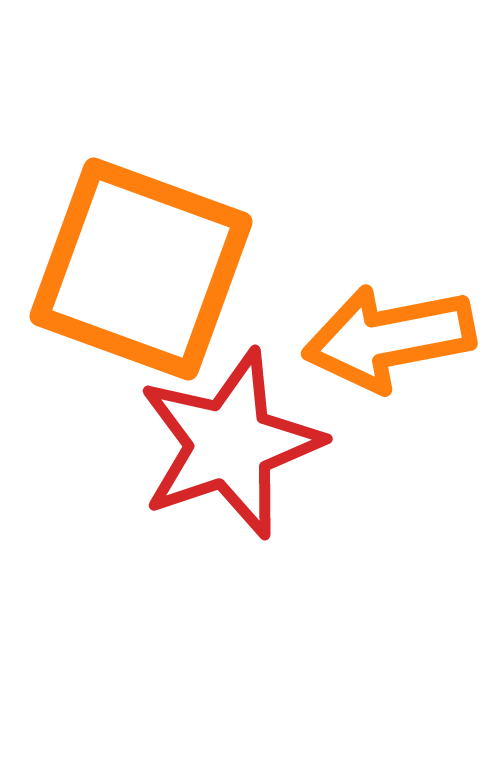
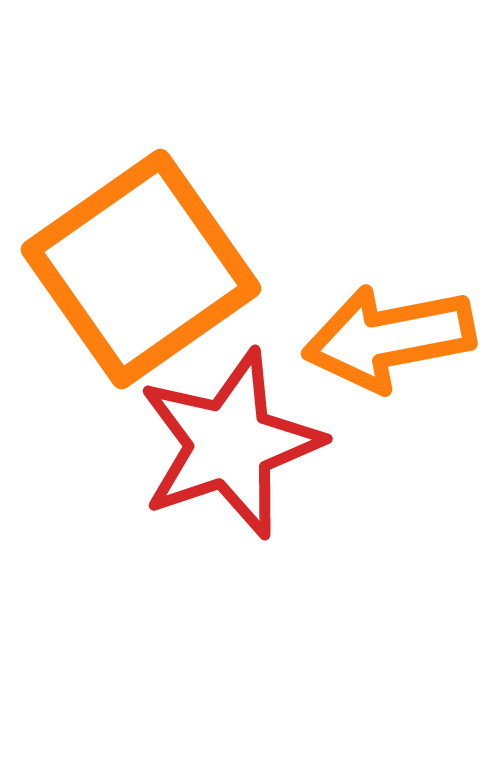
orange square: rotated 35 degrees clockwise
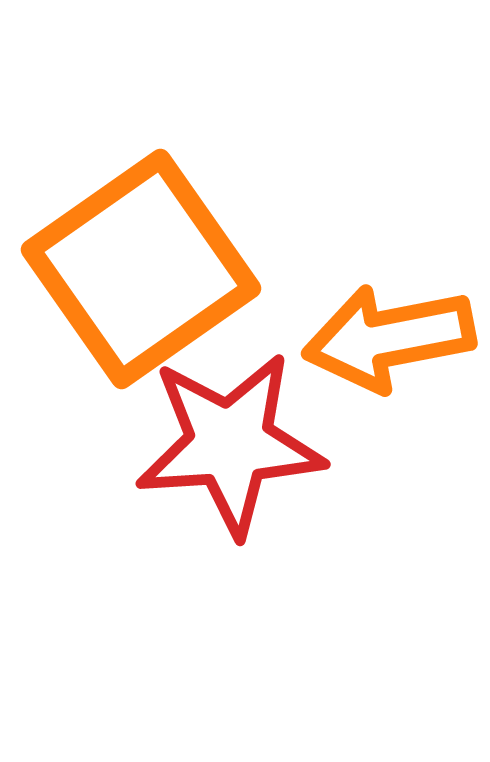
red star: rotated 15 degrees clockwise
